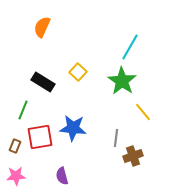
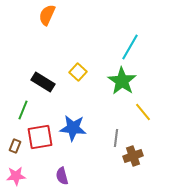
orange semicircle: moved 5 px right, 12 px up
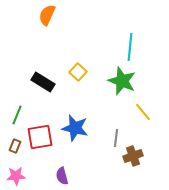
cyan line: rotated 24 degrees counterclockwise
green star: rotated 12 degrees counterclockwise
green line: moved 6 px left, 5 px down
blue star: moved 2 px right; rotated 8 degrees clockwise
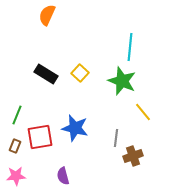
yellow square: moved 2 px right, 1 px down
black rectangle: moved 3 px right, 8 px up
purple semicircle: moved 1 px right
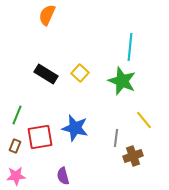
yellow line: moved 1 px right, 8 px down
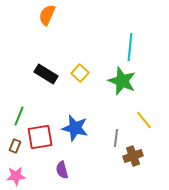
green line: moved 2 px right, 1 px down
purple semicircle: moved 1 px left, 6 px up
